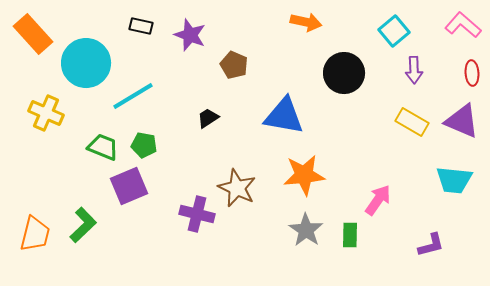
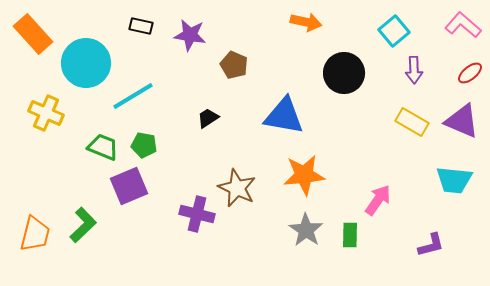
purple star: rotated 12 degrees counterclockwise
red ellipse: moved 2 px left; rotated 55 degrees clockwise
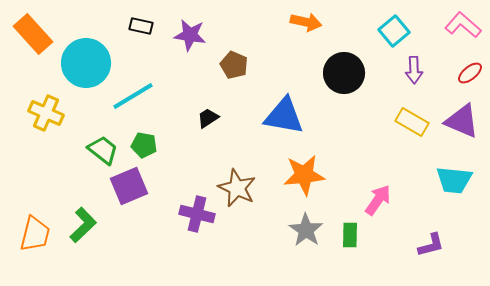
green trapezoid: moved 3 px down; rotated 16 degrees clockwise
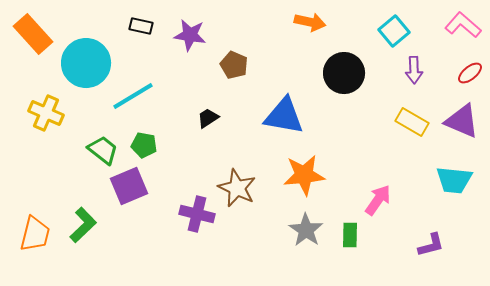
orange arrow: moved 4 px right
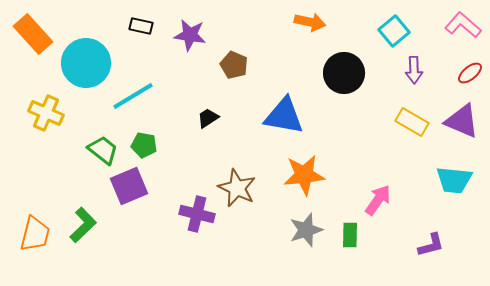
gray star: rotated 20 degrees clockwise
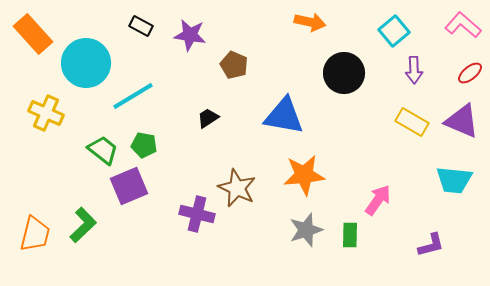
black rectangle: rotated 15 degrees clockwise
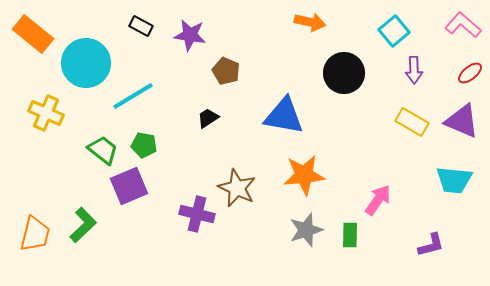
orange rectangle: rotated 9 degrees counterclockwise
brown pentagon: moved 8 px left, 6 px down
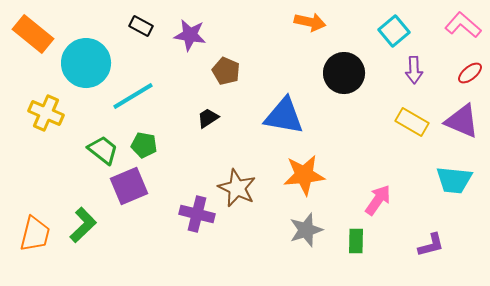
green rectangle: moved 6 px right, 6 px down
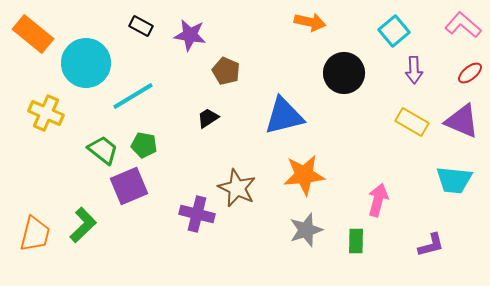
blue triangle: rotated 24 degrees counterclockwise
pink arrow: rotated 20 degrees counterclockwise
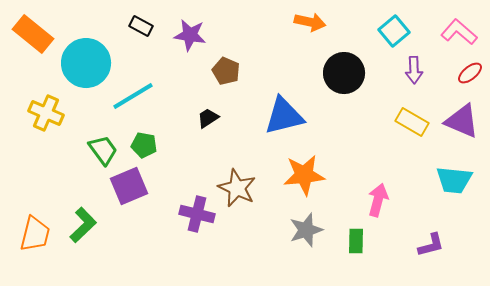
pink L-shape: moved 4 px left, 7 px down
green trapezoid: rotated 16 degrees clockwise
